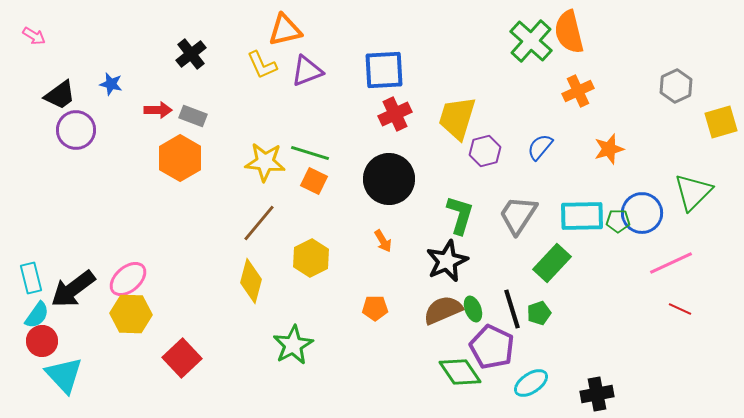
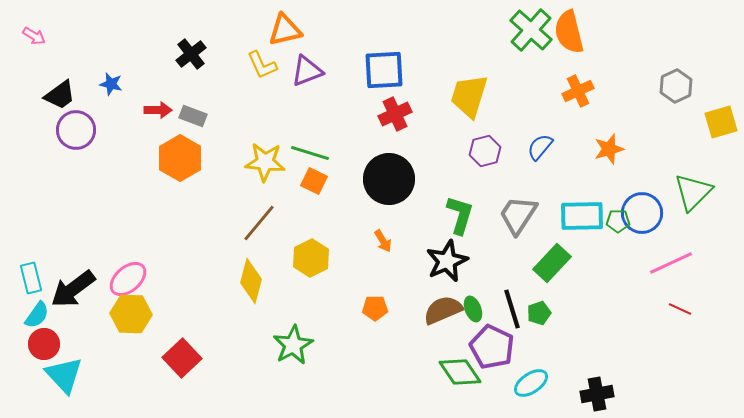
green cross at (531, 41): moved 11 px up
yellow trapezoid at (457, 118): moved 12 px right, 22 px up
red circle at (42, 341): moved 2 px right, 3 px down
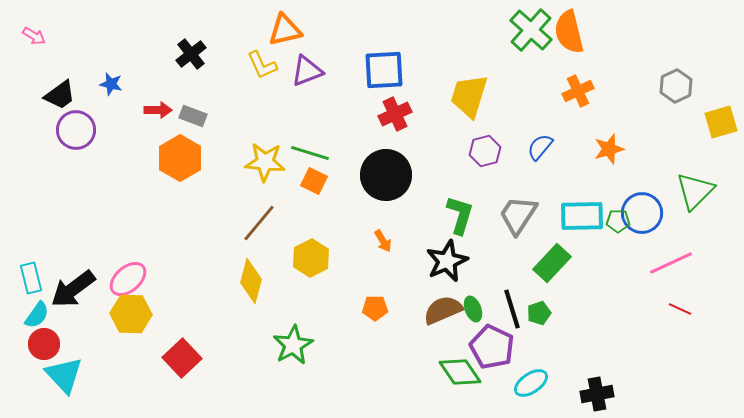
black circle at (389, 179): moved 3 px left, 4 px up
green triangle at (693, 192): moved 2 px right, 1 px up
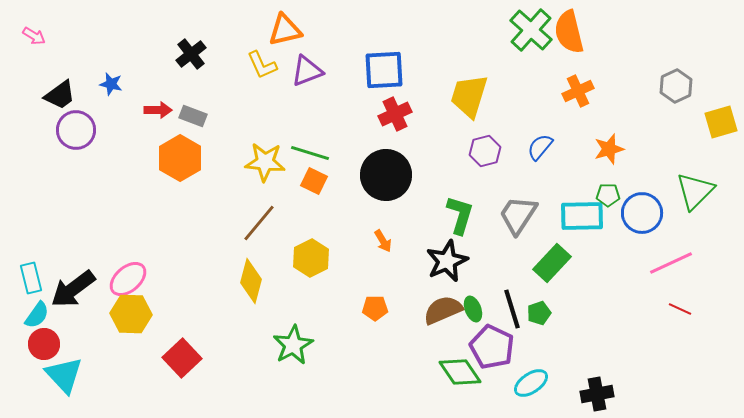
green pentagon at (618, 221): moved 10 px left, 26 px up
